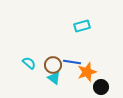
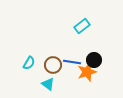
cyan rectangle: rotated 21 degrees counterclockwise
cyan semicircle: rotated 80 degrees clockwise
cyan triangle: moved 6 px left, 6 px down
black circle: moved 7 px left, 27 px up
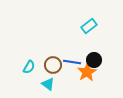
cyan rectangle: moved 7 px right
cyan semicircle: moved 4 px down
orange star: rotated 12 degrees counterclockwise
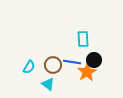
cyan rectangle: moved 6 px left, 13 px down; rotated 56 degrees counterclockwise
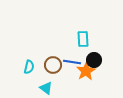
cyan semicircle: rotated 16 degrees counterclockwise
orange star: moved 1 px left, 1 px up
cyan triangle: moved 2 px left, 4 px down
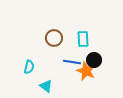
brown circle: moved 1 px right, 27 px up
orange star: rotated 18 degrees counterclockwise
cyan triangle: moved 2 px up
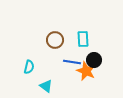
brown circle: moved 1 px right, 2 px down
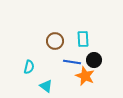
brown circle: moved 1 px down
orange star: moved 1 px left, 5 px down
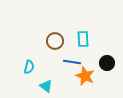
black circle: moved 13 px right, 3 px down
